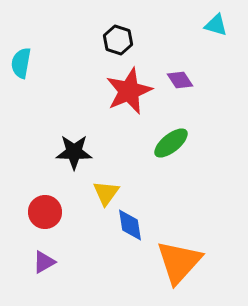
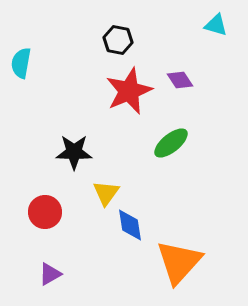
black hexagon: rotated 8 degrees counterclockwise
purple triangle: moved 6 px right, 12 px down
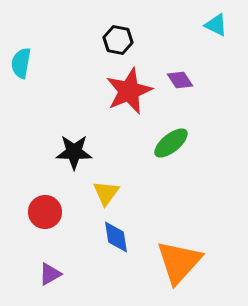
cyan triangle: rotated 10 degrees clockwise
blue diamond: moved 14 px left, 12 px down
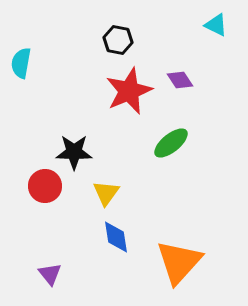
red circle: moved 26 px up
purple triangle: rotated 40 degrees counterclockwise
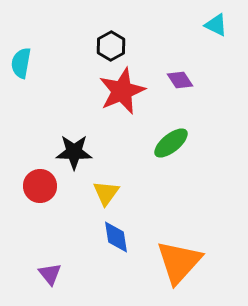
black hexagon: moved 7 px left, 6 px down; rotated 20 degrees clockwise
red star: moved 7 px left
red circle: moved 5 px left
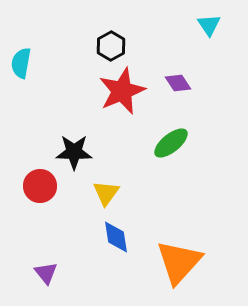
cyan triangle: moved 7 px left; rotated 30 degrees clockwise
purple diamond: moved 2 px left, 3 px down
purple triangle: moved 4 px left, 1 px up
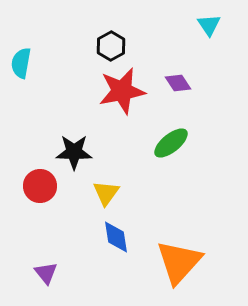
red star: rotated 12 degrees clockwise
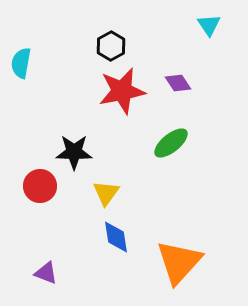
purple triangle: rotated 30 degrees counterclockwise
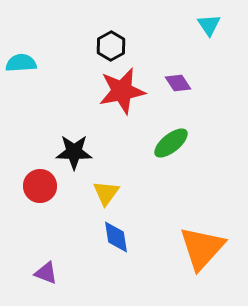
cyan semicircle: rotated 76 degrees clockwise
orange triangle: moved 23 px right, 14 px up
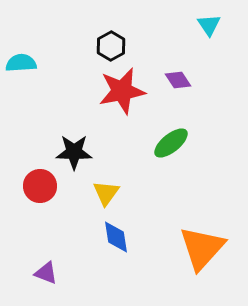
purple diamond: moved 3 px up
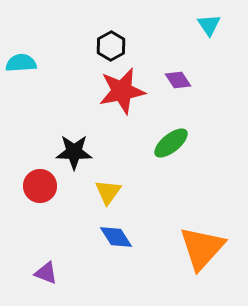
yellow triangle: moved 2 px right, 1 px up
blue diamond: rotated 24 degrees counterclockwise
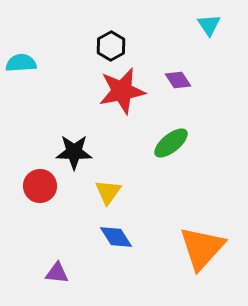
purple triangle: moved 11 px right; rotated 15 degrees counterclockwise
